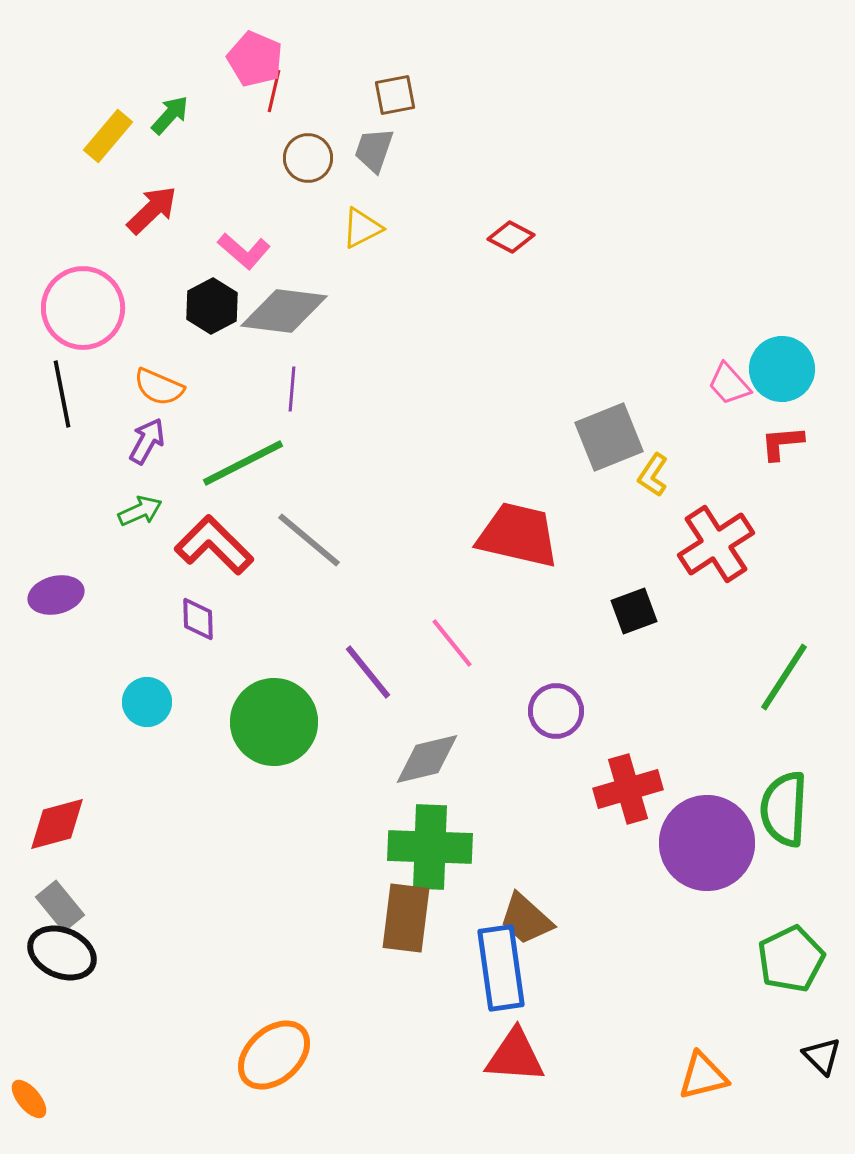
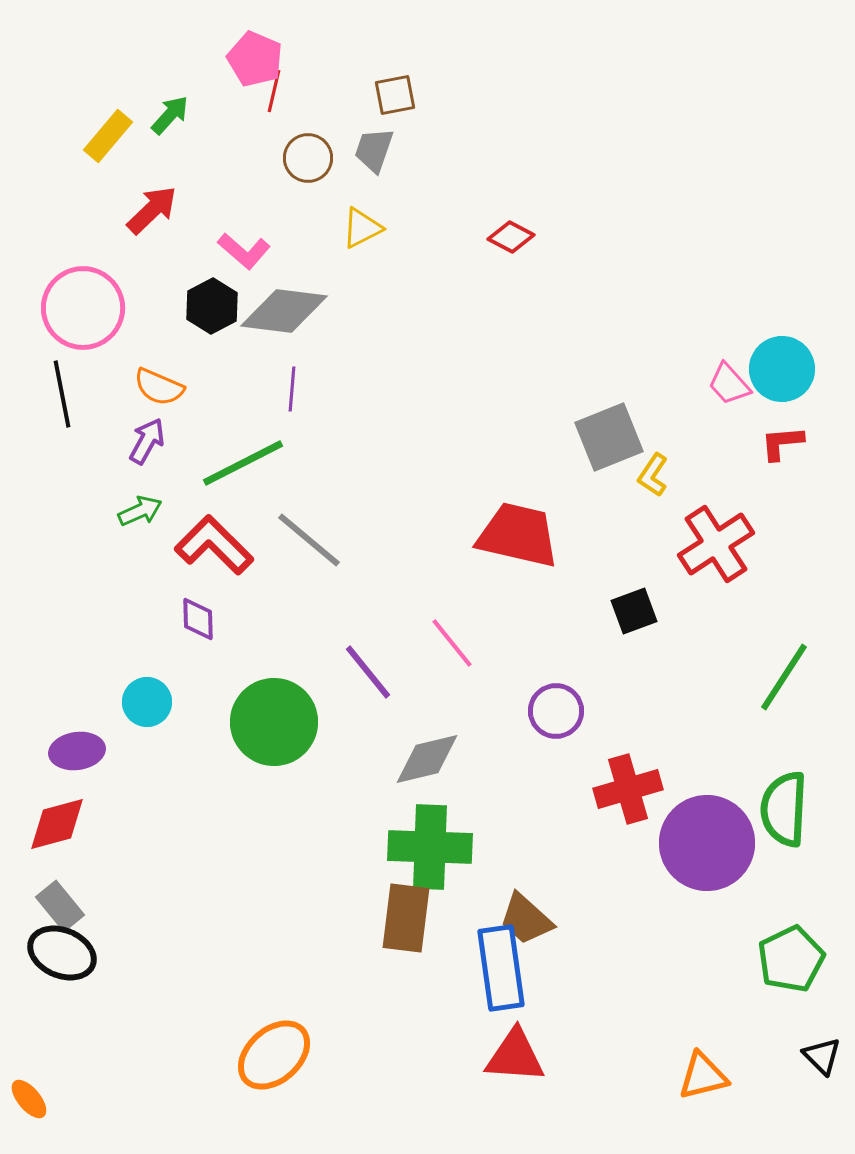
purple ellipse at (56, 595): moved 21 px right, 156 px down; rotated 6 degrees clockwise
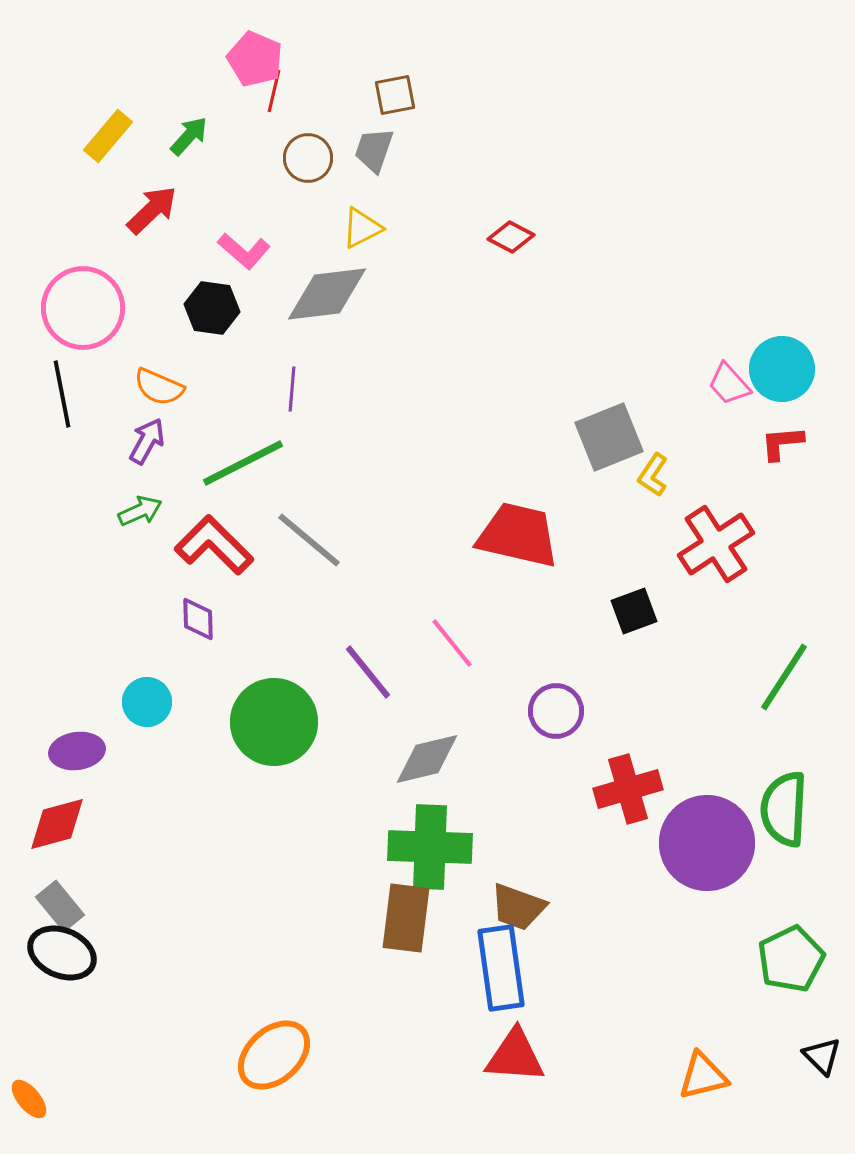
green arrow at (170, 115): moved 19 px right, 21 px down
black hexagon at (212, 306): moved 2 px down; rotated 24 degrees counterclockwise
gray diamond at (284, 311): moved 43 px right, 17 px up; rotated 14 degrees counterclockwise
brown trapezoid at (526, 919): moved 8 px left, 12 px up; rotated 22 degrees counterclockwise
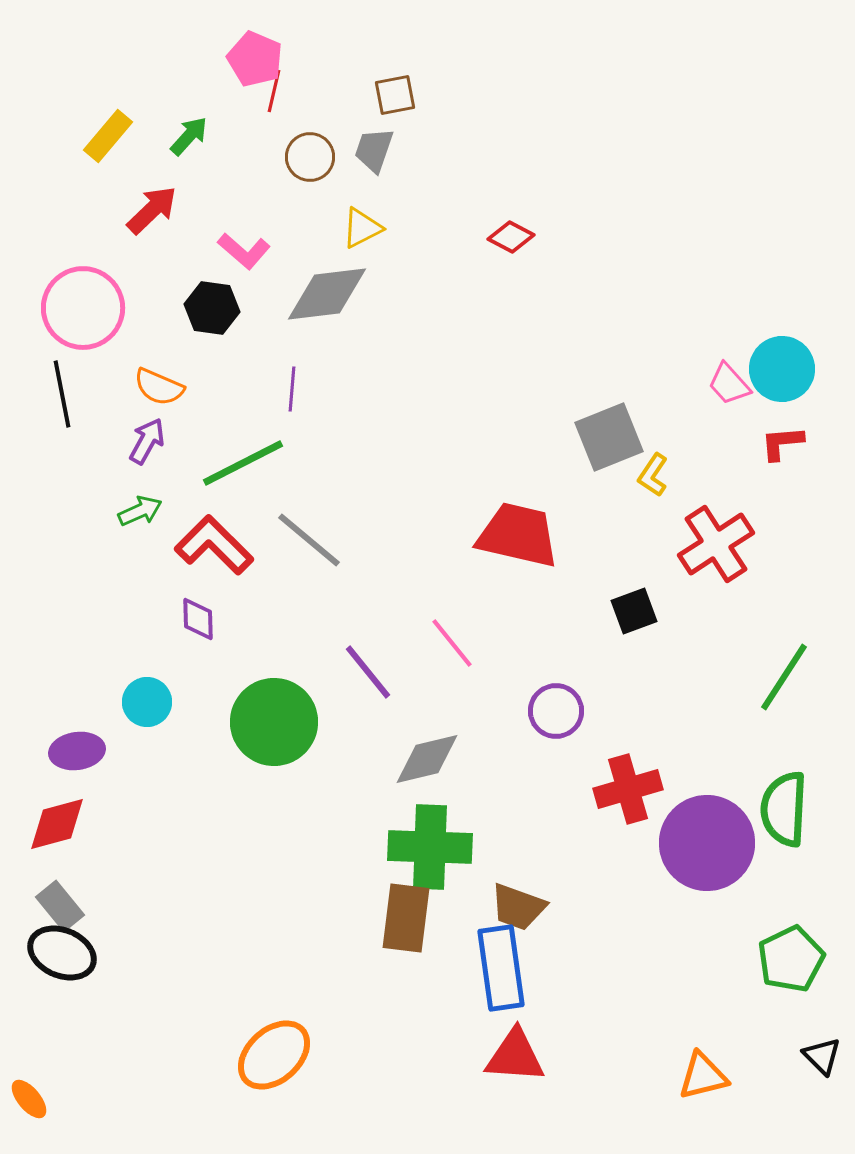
brown circle at (308, 158): moved 2 px right, 1 px up
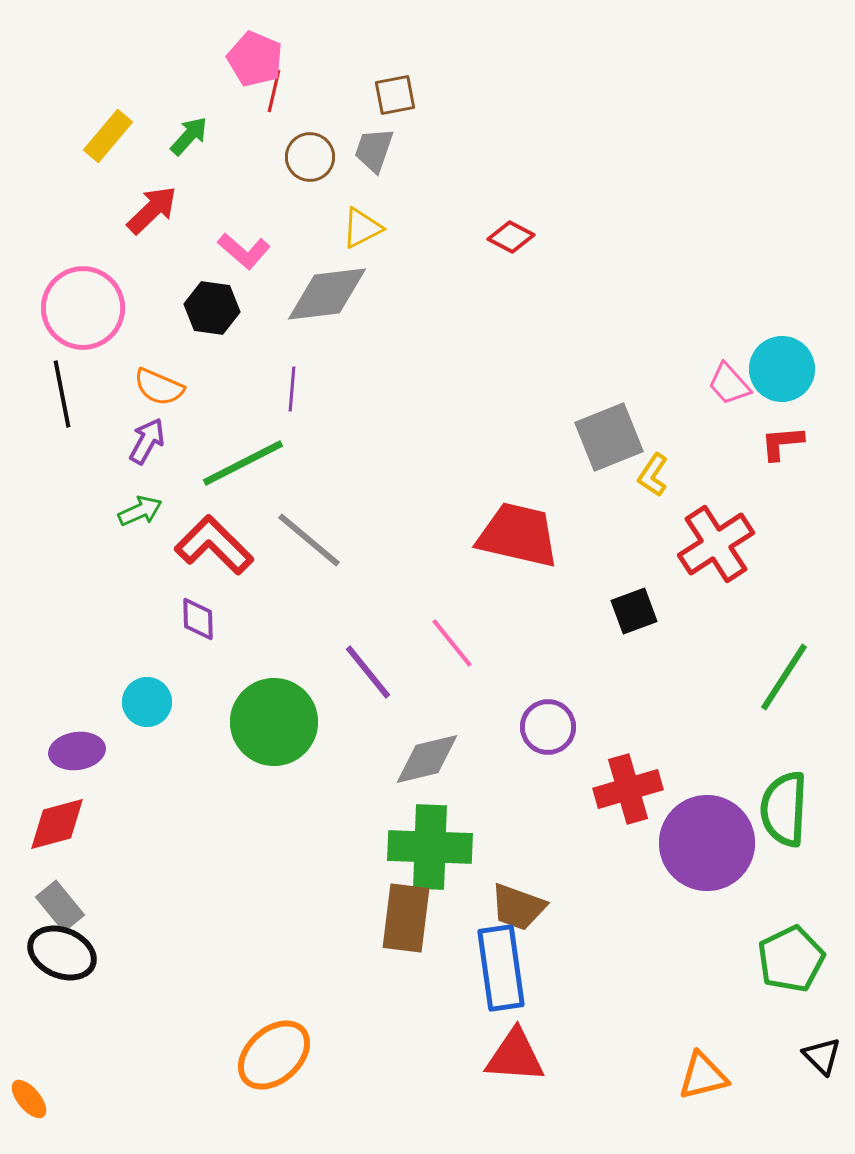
purple circle at (556, 711): moved 8 px left, 16 px down
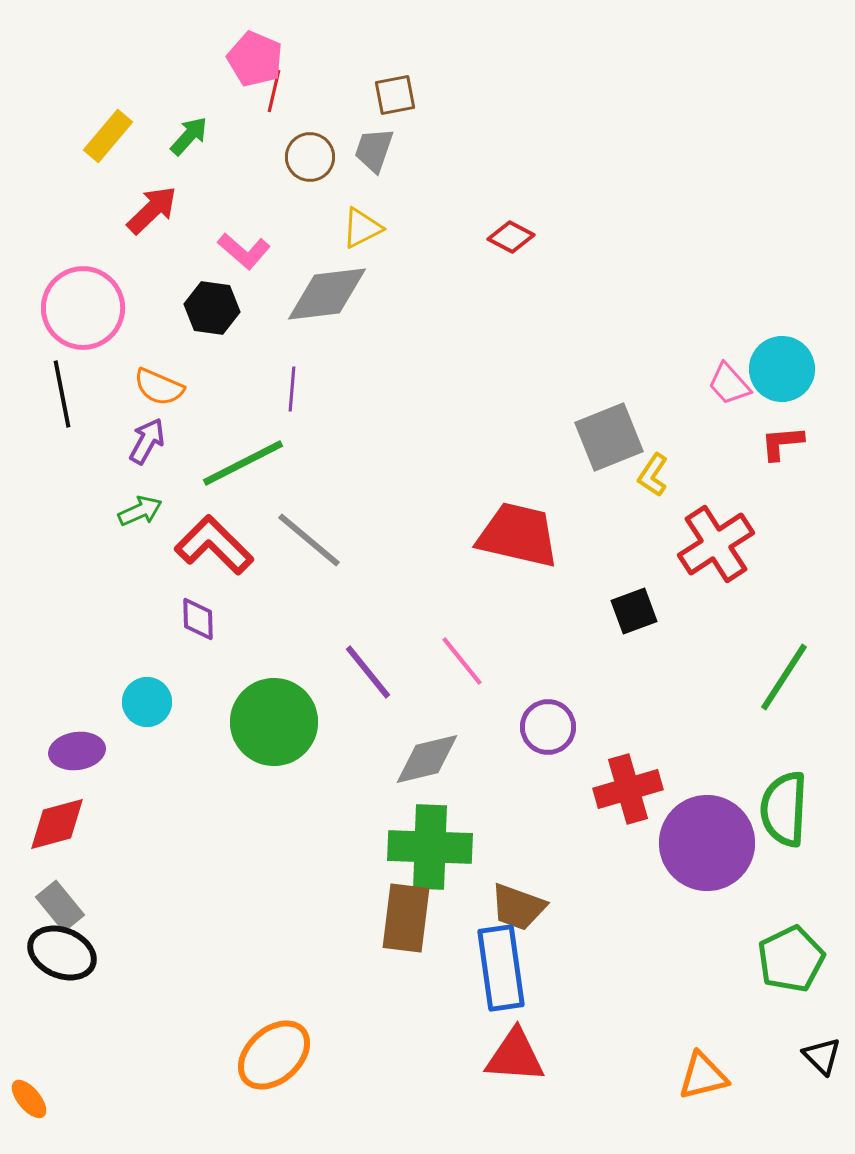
pink line at (452, 643): moved 10 px right, 18 px down
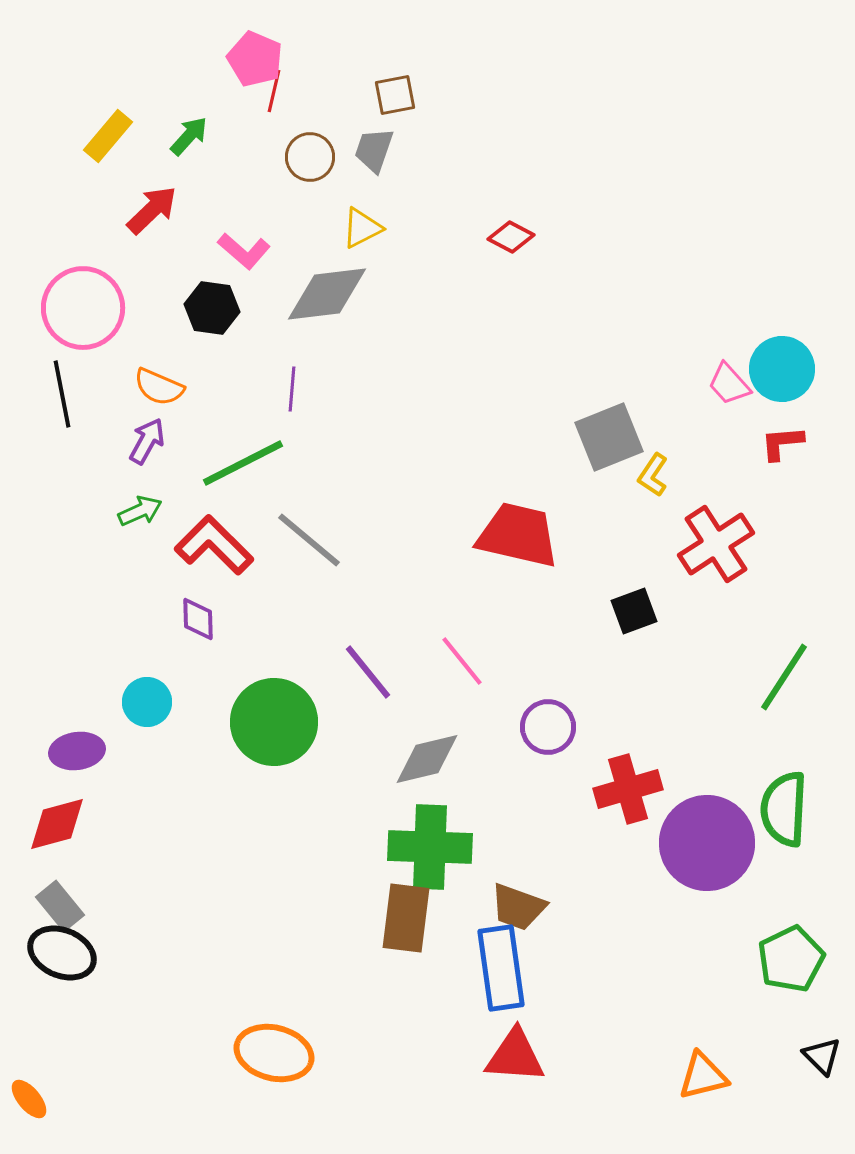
orange ellipse at (274, 1055): moved 2 px up; rotated 56 degrees clockwise
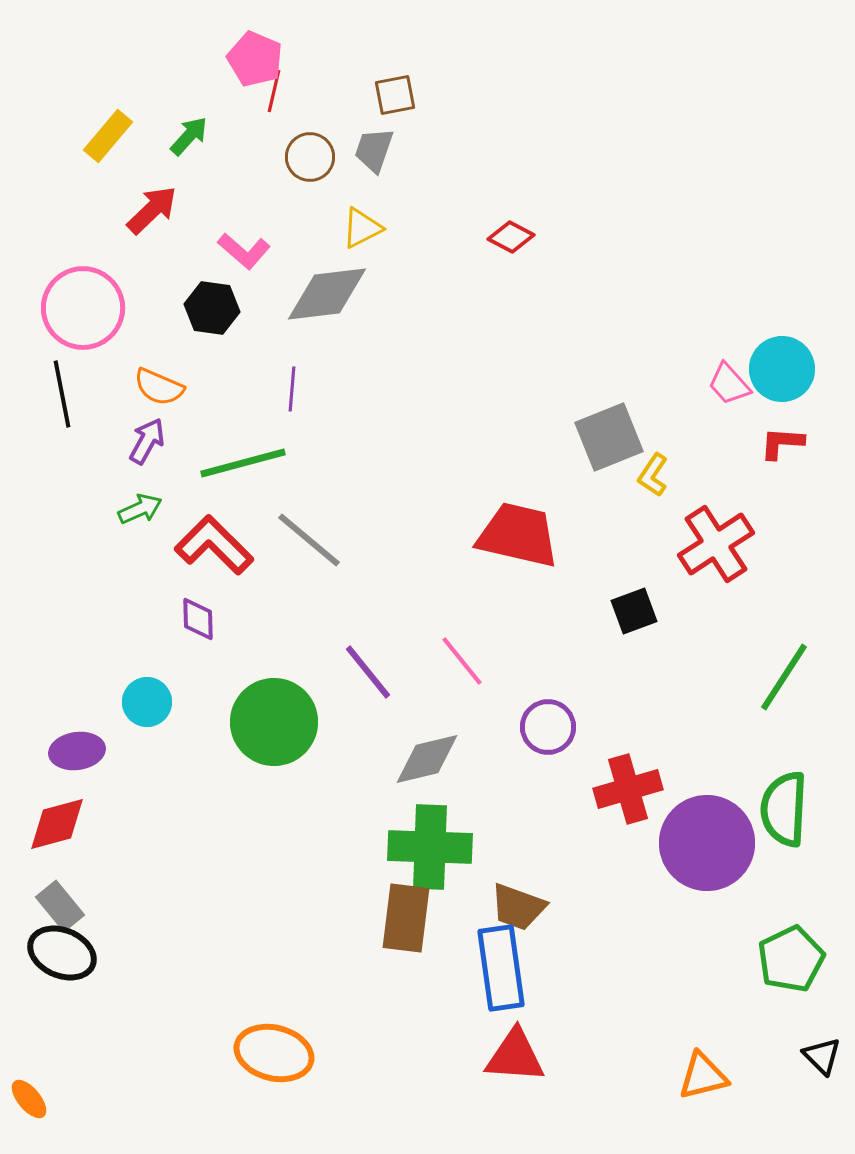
red L-shape at (782, 443): rotated 9 degrees clockwise
green line at (243, 463): rotated 12 degrees clockwise
green arrow at (140, 511): moved 2 px up
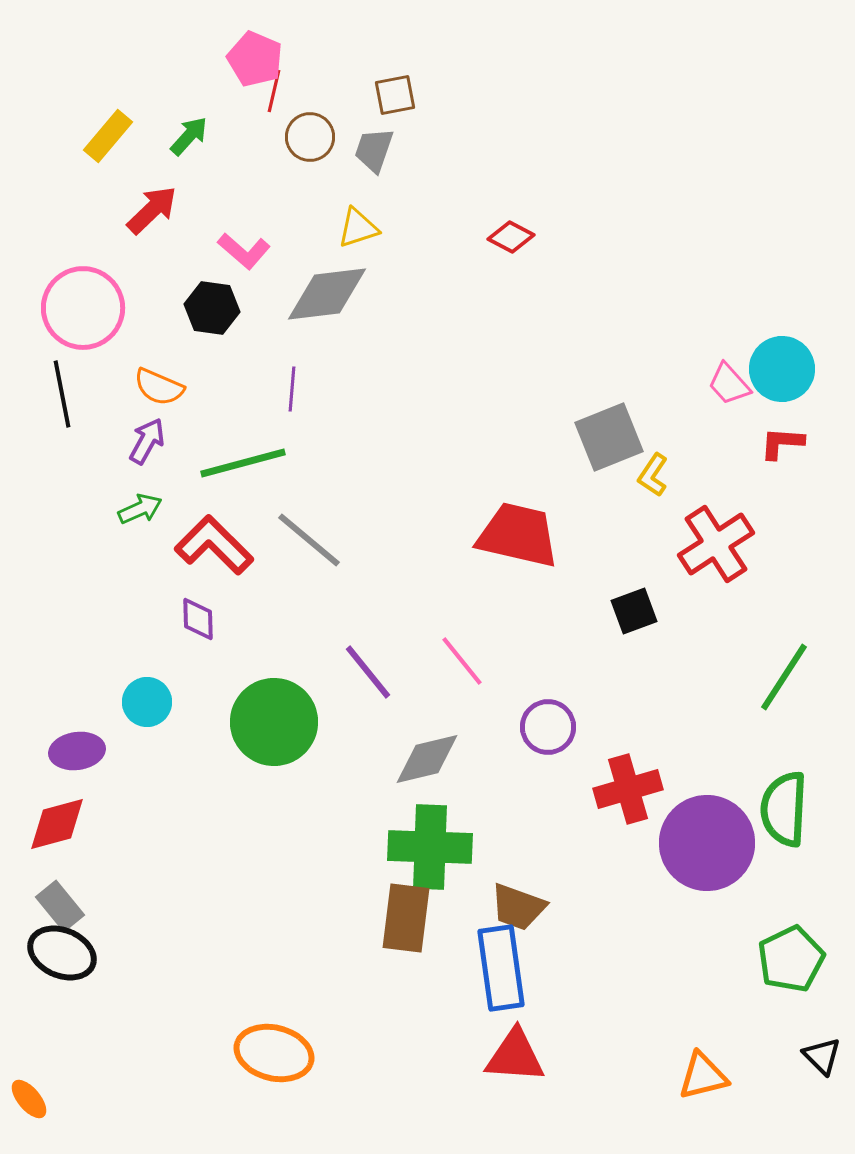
brown circle at (310, 157): moved 20 px up
yellow triangle at (362, 228): moved 4 px left; rotated 9 degrees clockwise
